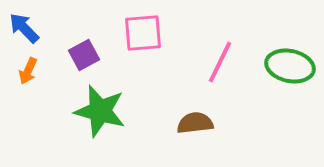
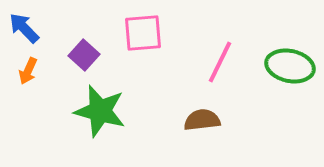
purple square: rotated 20 degrees counterclockwise
brown semicircle: moved 7 px right, 3 px up
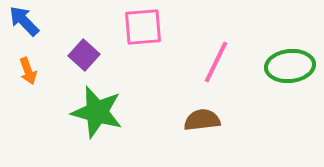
blue arrow: moved 7 px up
pink square: moved 6 px up
pink line: moved 4 px left
green ellipse: rotated 18 degrees counterclockwise
orange arrow: rotated 44 degrees counterclockwise
green star: moved 3 px left, 1 px down
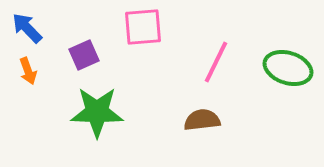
blue arrow: moved 3 px right, 7 px down
purple square: rotated 24 degrees clockwise
green ellipse: moved 2 px left, 2 px down; rotated 24 degrees clockwise
green star: rotated 14 degrees counterclockwise
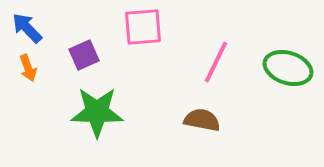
orange arrow: moved 3 px up
brown semicircle: rotated 18 degrees clockwise
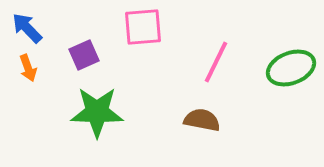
green ellipse: moved 3 px right; rotated 39 degrees counterclockwise
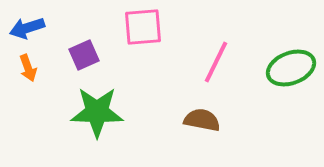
blue arrow: rotated 64 degrees counterclockwise
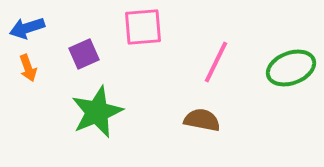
purple square: moved 1 px up
green star: rotated 24 degrees counterclockwise
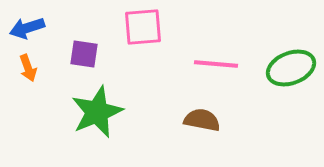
purple square: rotated 32 degrees clockwise
pink line: moved 2 px down; rotated 69 degrees clockwise
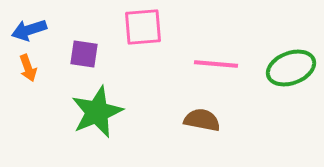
blue arrow: moved 2 px right, 2 px down
